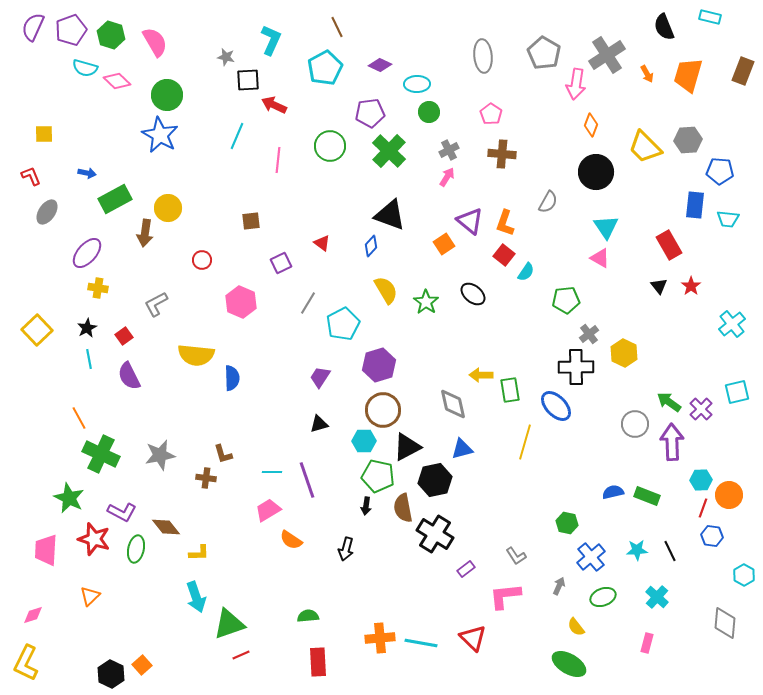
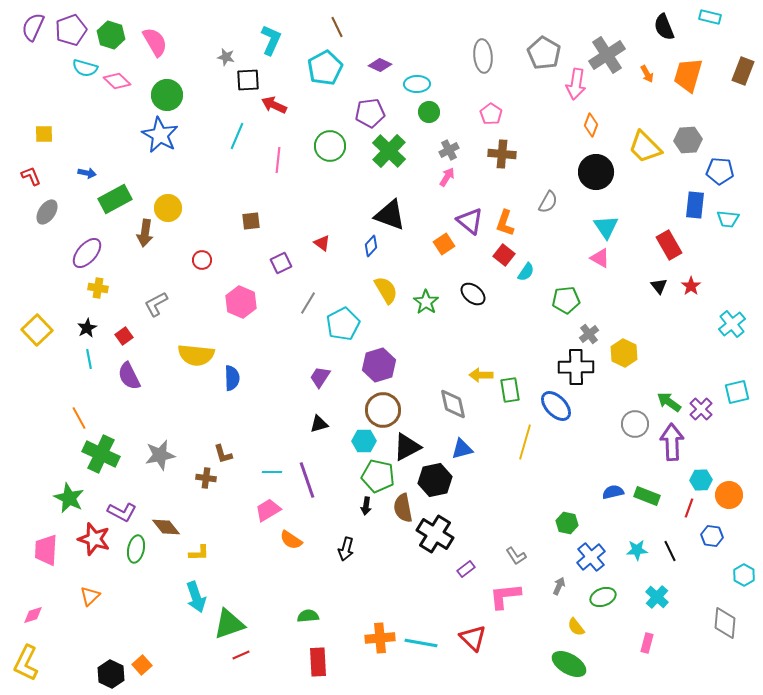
red line at (703, 508): moved 14 px left
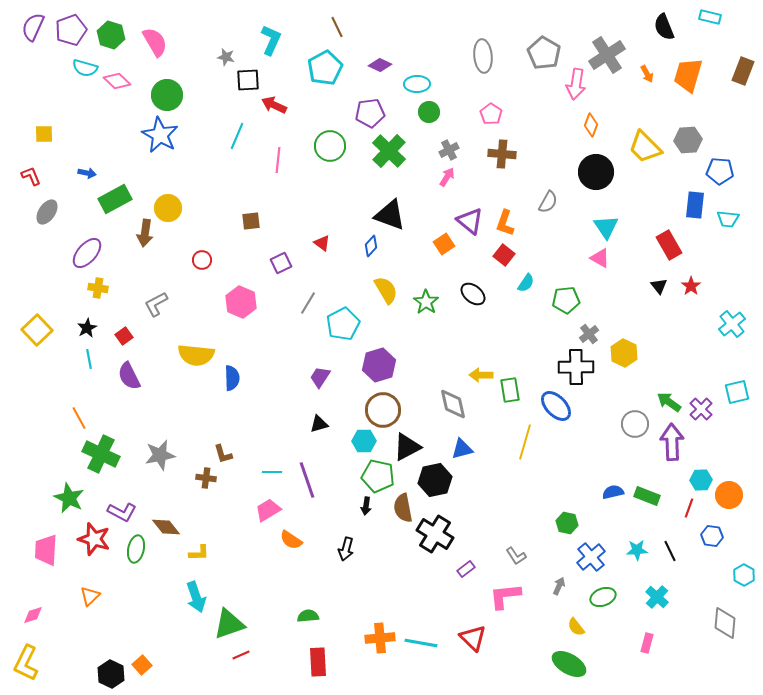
cyan semicircle at (526, 272): moved 11 px down
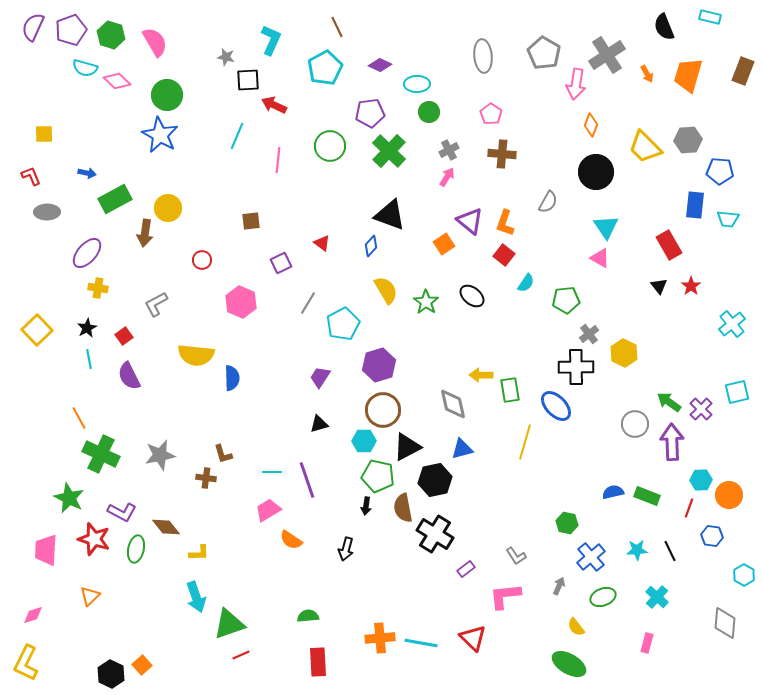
gray ellipse at (47, 212): rotated 55 degrees clockwise
black ellipse at (473, 294): moved 1 px left, 2 px down
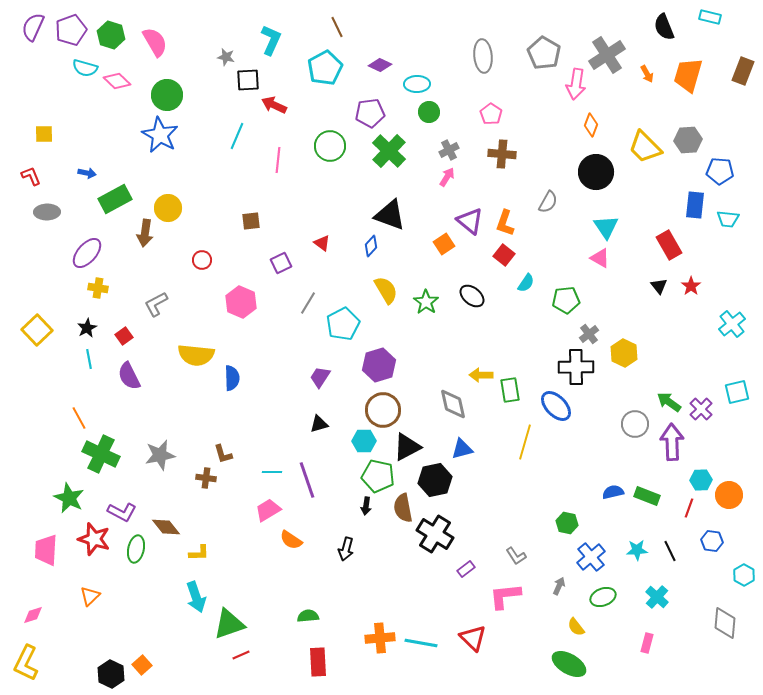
blue hexagon at (712, 536): moved 5 px down
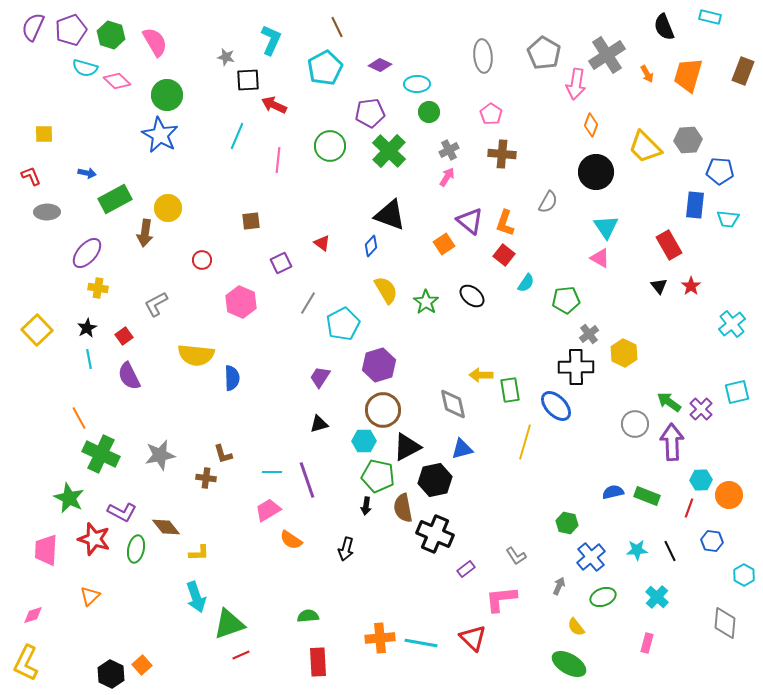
black cross at (435, 534): rotated 9 degrees counterclockwise
pink L-shape at (505, 596): moved 4 px left, 3 px down
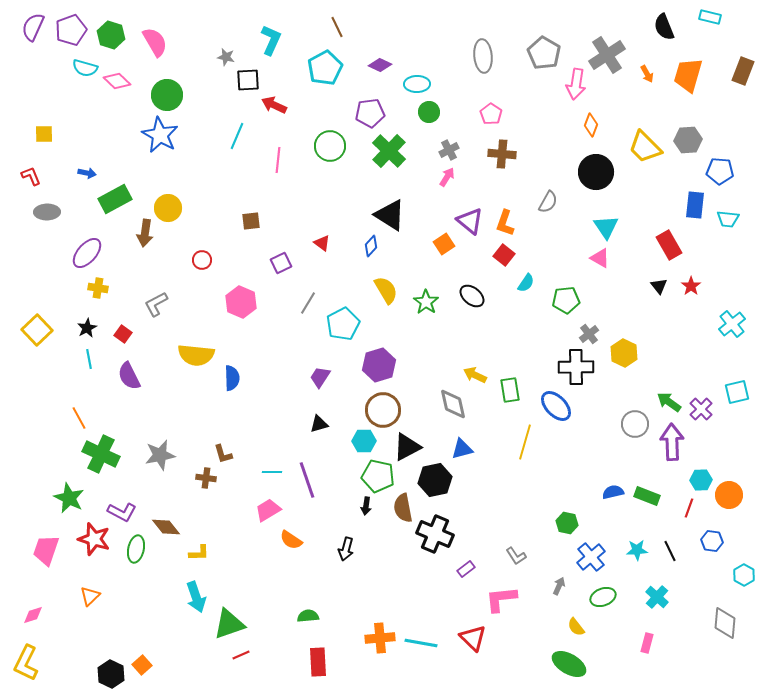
black triangle at (390, 215): rotated 12 degrees clockwise
red square at (124, 336): moved 1 px left, 2 px up; rotated 18 degrees counterclockwise
yellow arrow at (481, 375): moved 6 px left; rotated 25 degrees clockwise
pink trapezoid at (46, 550): rotated 16 degrees clockwise
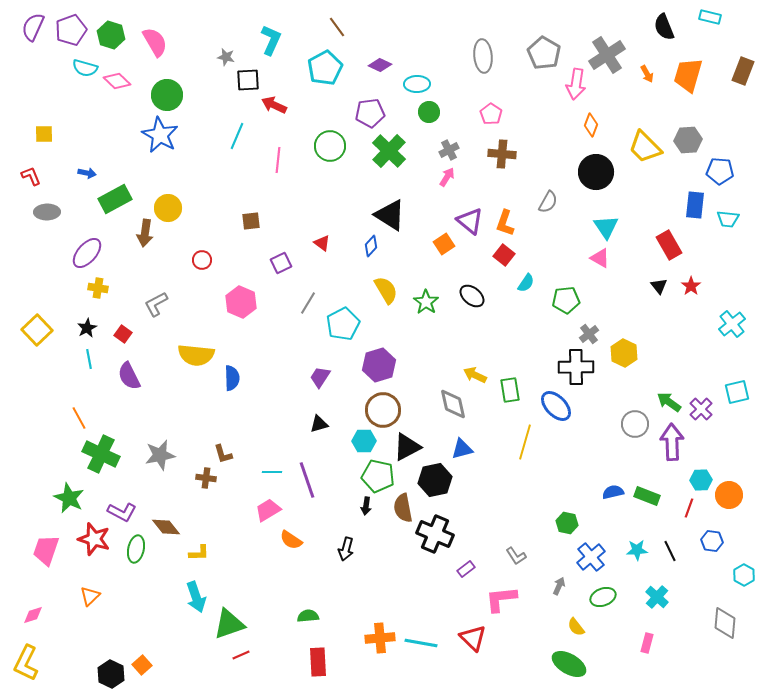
brown line at (337, 27): rotated 10 degrees counterclockwise
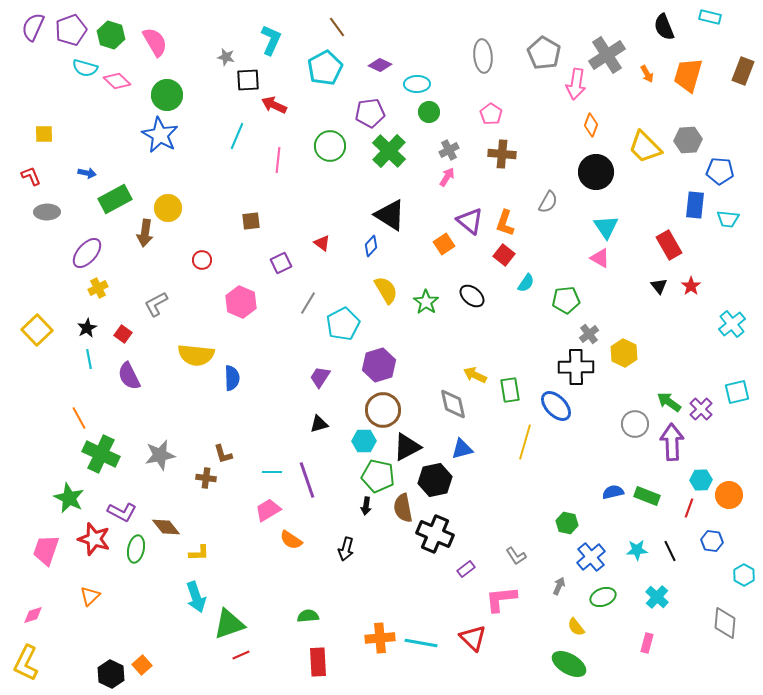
yellow cross at (98, 288): rotated 36 degrees counterclockwise
